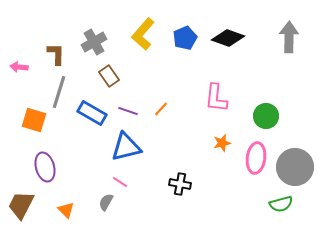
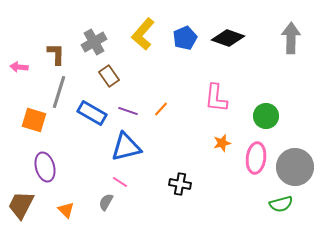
gray arrow: moved 2 px right, 1 px down
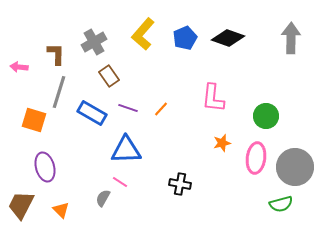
pink L-shape: moved 3 px left
purple line: moved 3 px up
blue triangle: moved 3 px down; rotated 12 degrees clockwise
gray semicircle: moved 3 px left, 4 px up
orange triangle: moved 5 px left
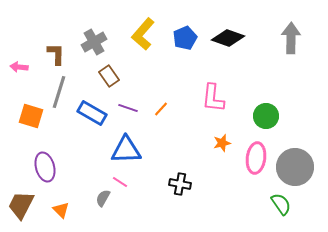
orange square: moved 3 px left, 4 px up
green semicircle: rotated 110 degrees counterclockwise
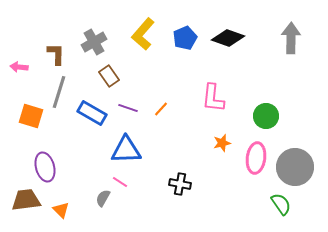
brown trapezoid: moved 5 px right, 5 px up; rotated 56 degrees clockwise
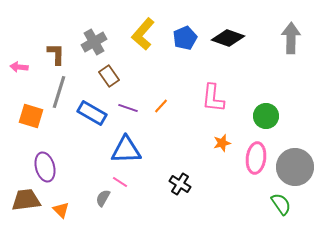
orange line: moved 3 px up
black cross: rotated 20 degrees clockwise
